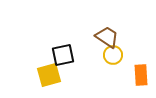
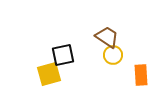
yellow square: moved 1 px up
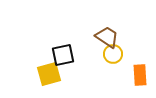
yellow circle: moved 1 px up
orange rectangle: moved 1 px left
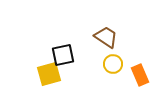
brown trapezoid: moved 1 px left
yellow circle: moved 10 px down
orange rectangle: rotated 20 degrees counterclockwise
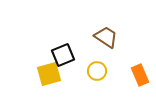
black square: rotated 10 degrees counterclockwise
yellow circle: moved 16 px left, 7 px down
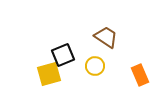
yellow circle: moved 2 px left, 5 px up
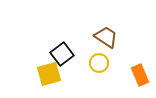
black square: moved 1 px left, 1 px up; rotated 15 degrees counterclockwise
yellow circle: moved 4 px right, 3 px up
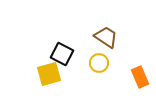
black square: rotated 25 degrees counterclockwise
orange rectangle: moved 2 px down
